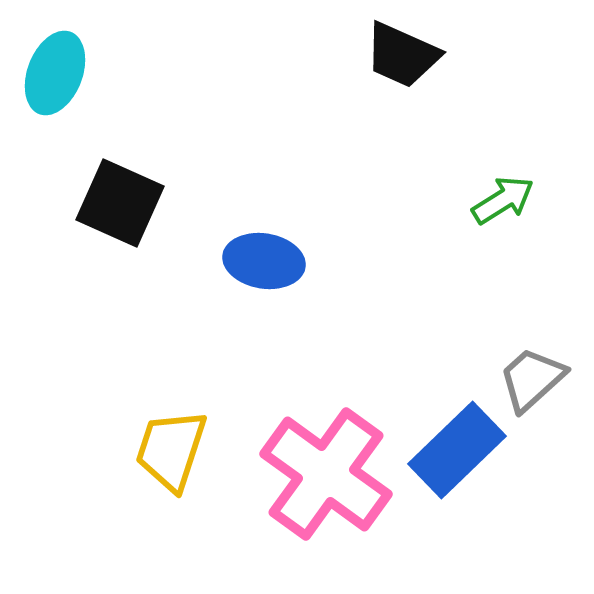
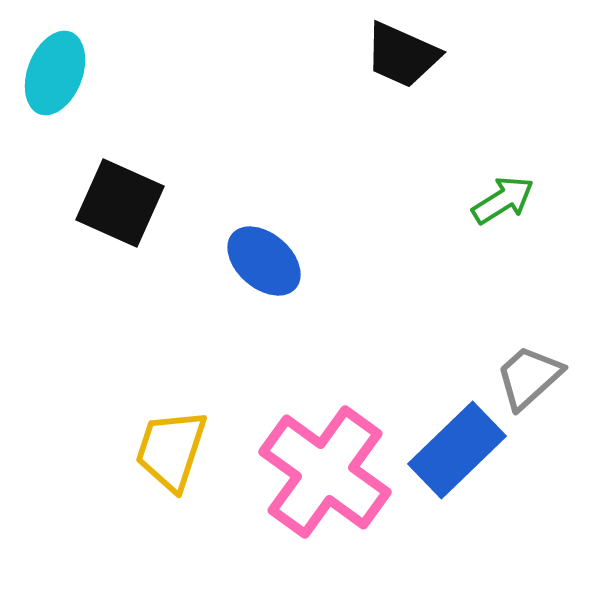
blue ellipse: rotated 32 degrees clockwise
gray trapezoid: moved 3 px left, 2 px up
pink cross: moved 1 px left, 2 px up
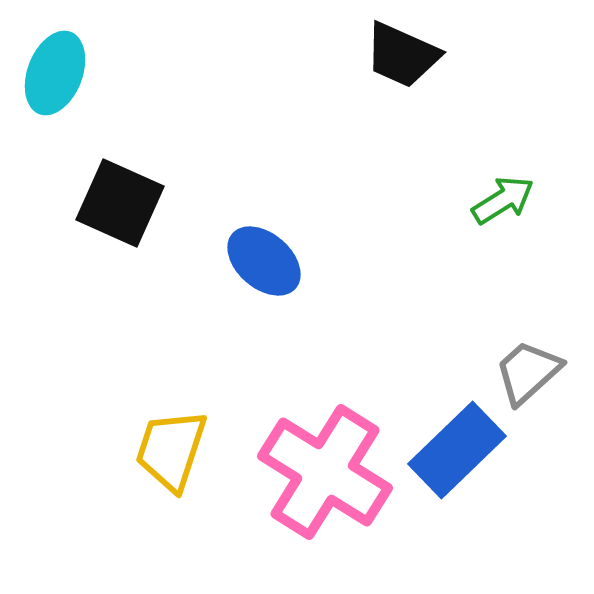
gray trapezoid: moved 1 px left, 5 px up
pink cross: rotated 4 degrees counterclockwise
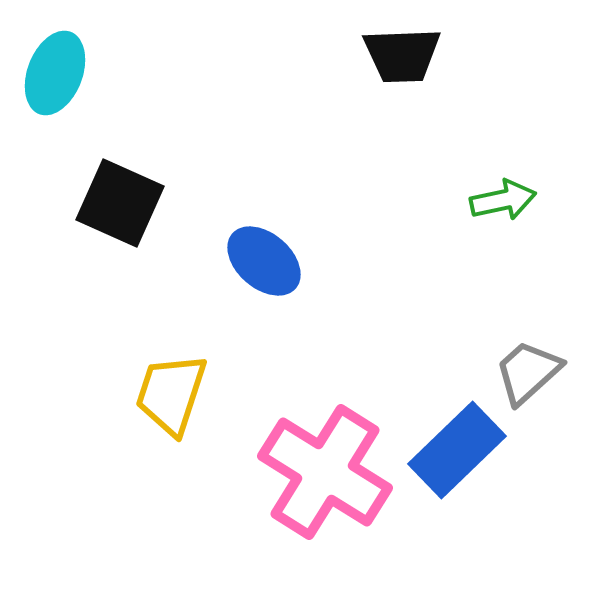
black trapezoid: rotated 26 degrees counterclockwise
green arrow: rotated 20 degrees clockwise
yellow trapezoid: moved 56 px up
